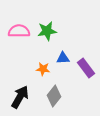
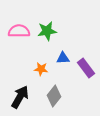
orange star: moved 2 px left
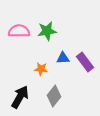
purple rectangle: moved 1 px left, 6 px up
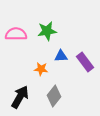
pink semicircle: moved 3 px left, 3 px down
blue triangle: moved 2 px left, 2 px up
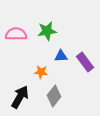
orange star: moved 3 px down
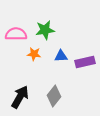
green star: moved 2 px left, 1 px up
purple rectangle: rotated 66 degrees counterclockwise
orange star: moved 7 px left, 18 px up
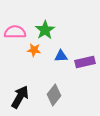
green star: rotated 24 degrees counterclockwise
pink semicircle: moved 1 px left, 2 px up
orange star: moved 4 px up
gray diamond: moved 1 px up
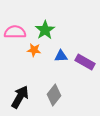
purple rectangle: rotated 42 degrees clockwise
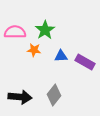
black arrow: rotated 65 degrees clockwise
